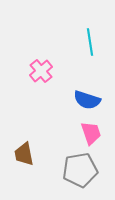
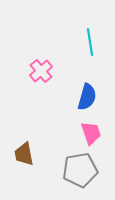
blue semicircle: moved 3 px up; rotated 92 degrees counterclockwise
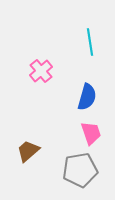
brown trapezoid: moved 4 px right, 3 px up; rotated 60 degrees clockwise
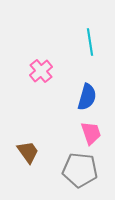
brown trapezoid: moved 1 px down; rotated 95 degrees clockwise
gray pentagon: rotated 16 degrees clockwise
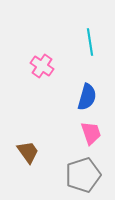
pink cross: moved 1 px right, 5 px up; rotated 15 degrees counterclockwise
gray pentagon: moved 3 px right, 5 px down; rotated 24 degrees counterclockwise
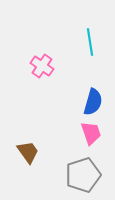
blue semicircle: moved 6 px right, 5 px down
